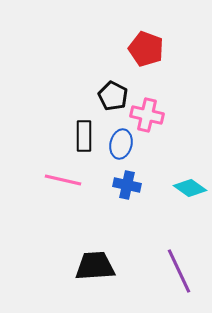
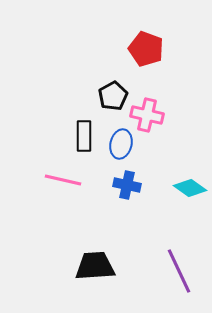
black pentagon: rotated 16 degrees clockwise
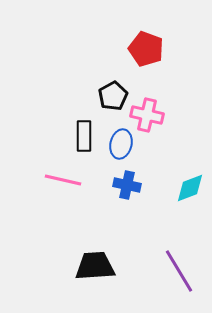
cyan diamond: rotated 56 degrees counterclockwise
purple line: rotated 6 degrees counterclockwise
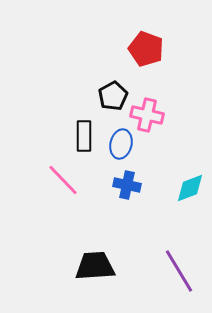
pink line: rotated 33 degrees clockwise
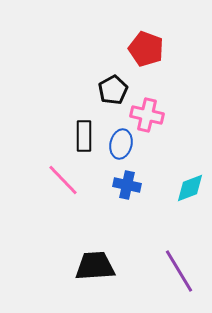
black pentagon: moved 6 px up
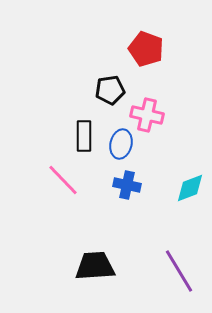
black pentagon: moved 3 px left; rotated 20 degrees clockwise
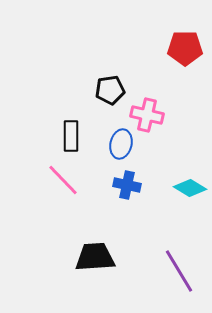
red pentagon: moved 39 px right, 1 px up; rotated 20 degrees counterclockwise
black rectangle: moved 13 px left
cyan diamond: rotated 52 degrees clockwise
black trapezoid: moved 9 px up
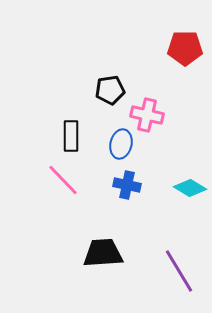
black trapezoid: moved 8 px right, 4 px up
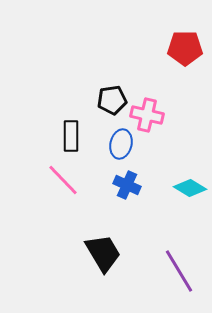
black pentagon: moved 2 px right, 10 px down
blue cross: rotated 12 degrees clockwise
black trapezoid: rotated 63 degrees clockwise
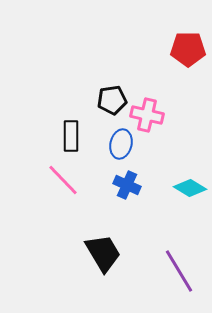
red pentagon: moved 3 px right, 1 px down
